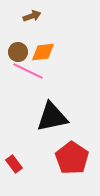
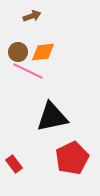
red pentagon: rotated 12 degrees clockwise
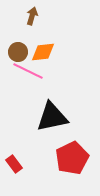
brown arrow: rotated 54 degrees counterclockwise
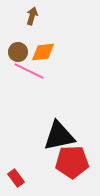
pink line: moved 1 px right
black triangle: moved 7 px right, 19 px down
red pentagon: moved 4 px down; rotated 24 degrees clockwise
red rectangle: moved 2 px right, 14 px down
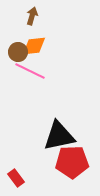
orange diamond: moved 9 px left, 6 px up
pink line: moved 1 px right
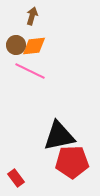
brown circle: moved 2 px left, 7 px up
